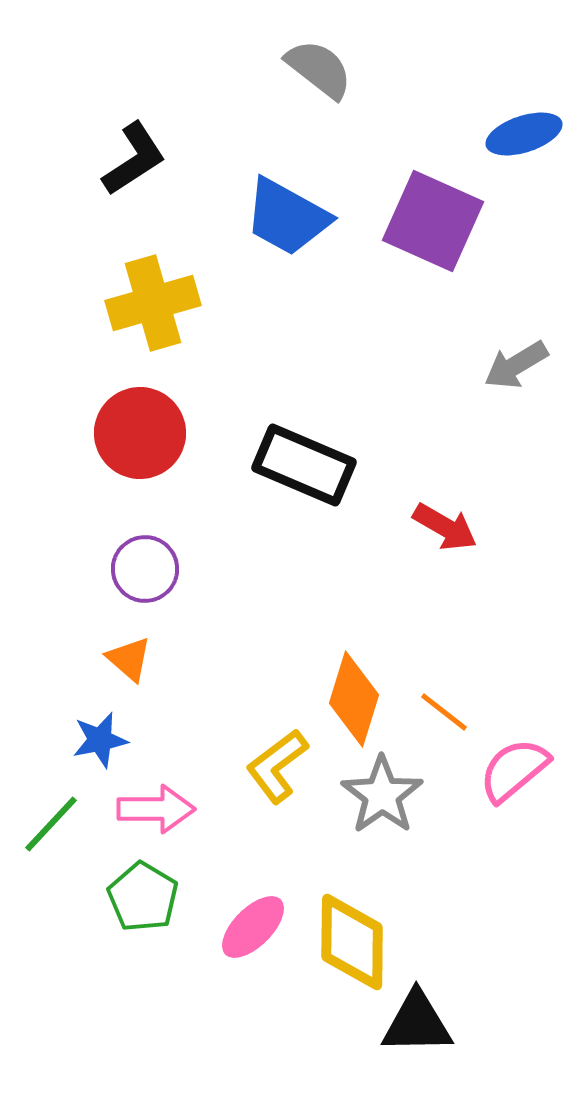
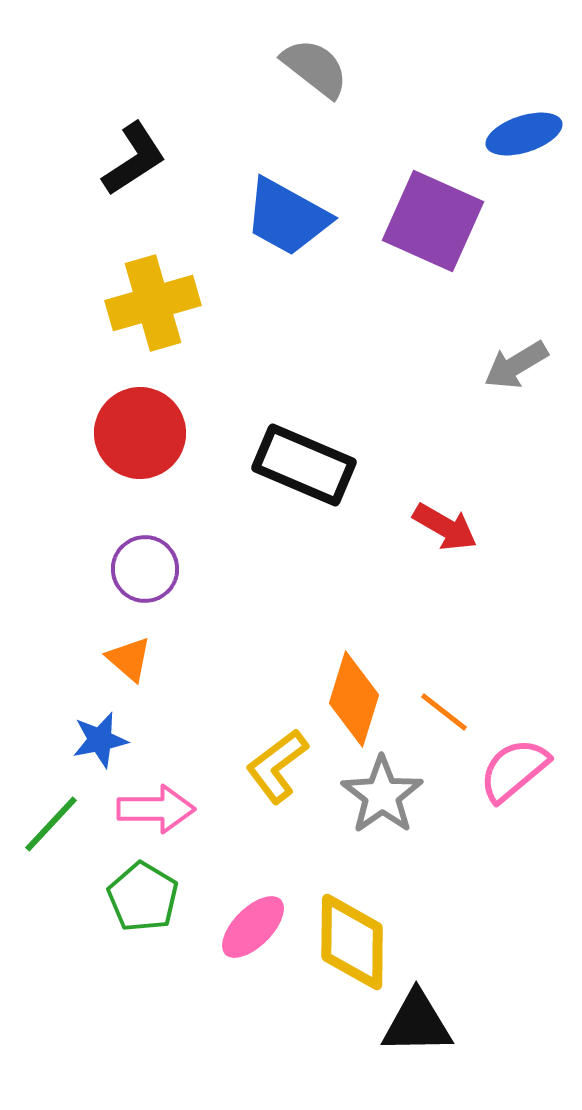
gray semicircle: moved 4 px left, 1 px up
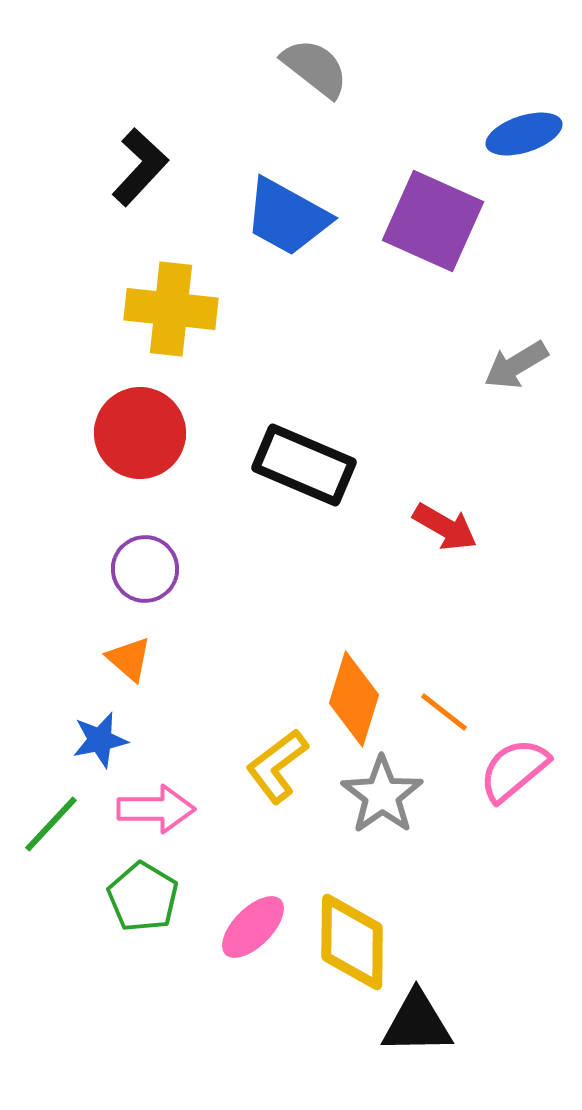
black L-shape: moved 6 px right, 8 px down; rotated 14 degrees counterclockwise
yellow cross: moved 18 px right, 6 px down; rotated 22 degrees clockwise
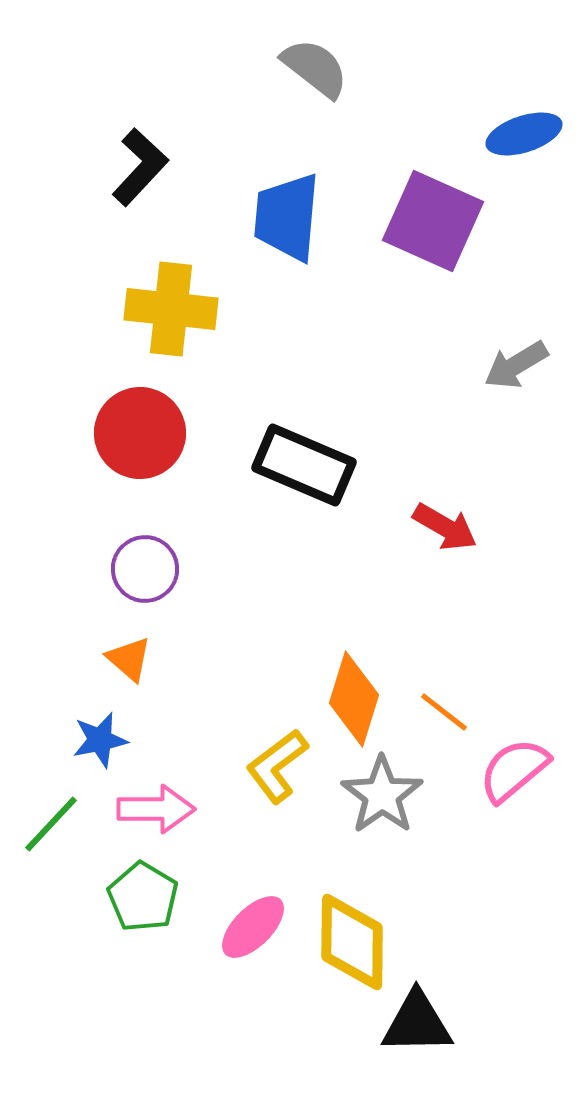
blue trapezoid: rotated 66 degrees clockwise
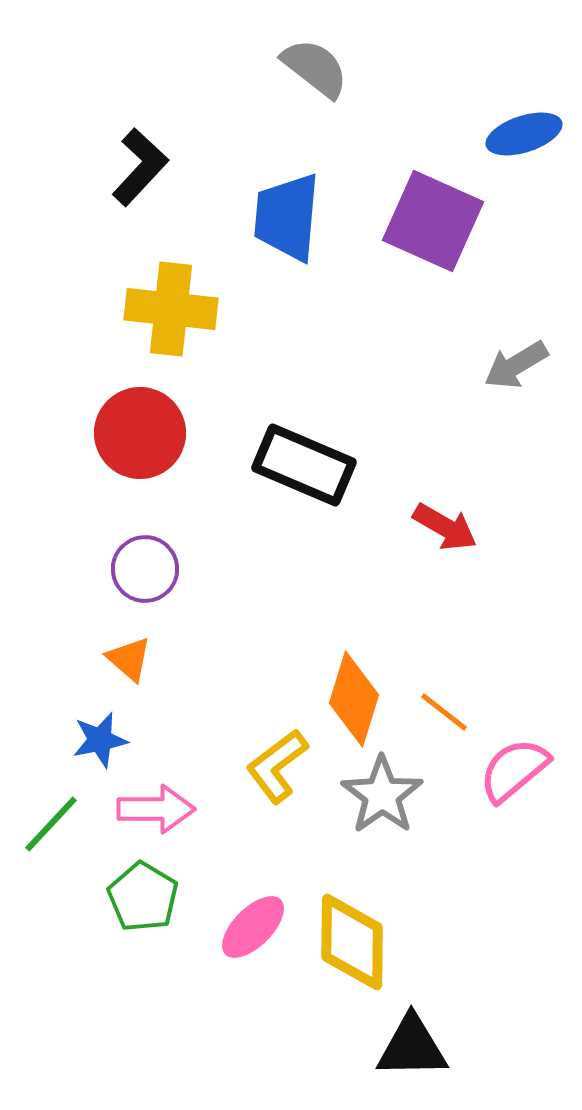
black triangle: moved 5 px left, 24 px down
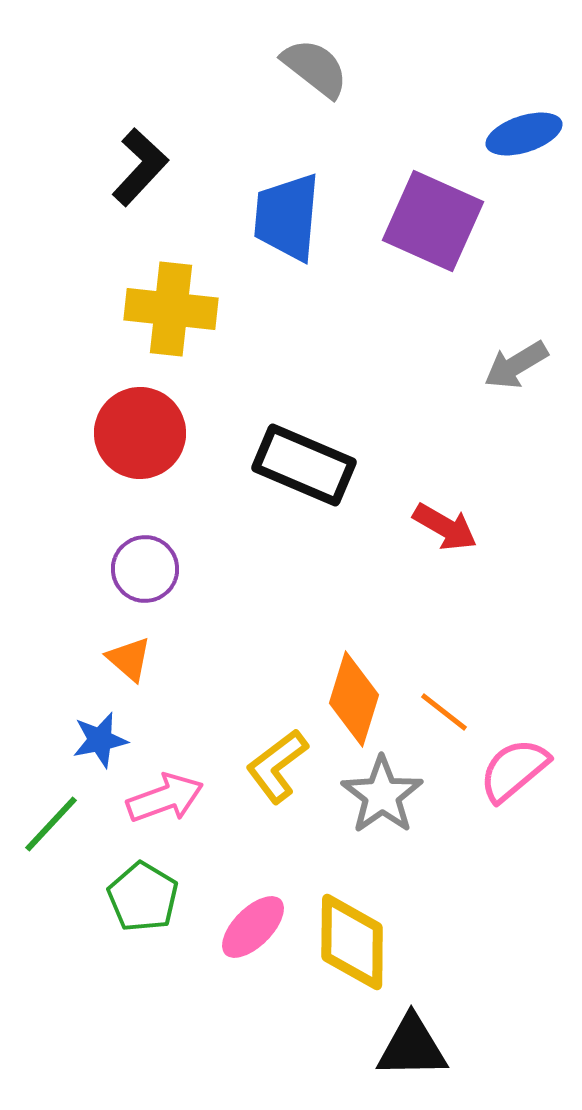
pink arrow: moved 9 px right, 11 px up; rotated 20 degrees counterclockwise
